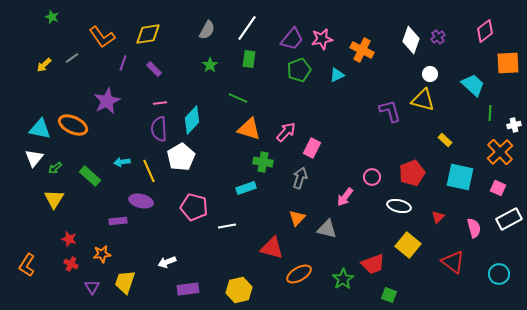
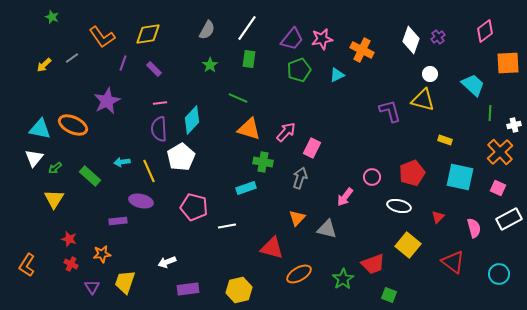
yellow rectangle at (445, 140): rotated 24 degrees counterclockwise
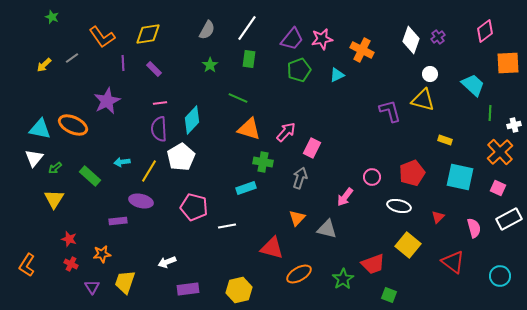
purple line at (123, 63): rotated 21 degrees counterclockwise
yellow line at (149, 171): rotated 55 degrees clockwise
cyan circle at (499, 274): moved 1 px right, 2 px down
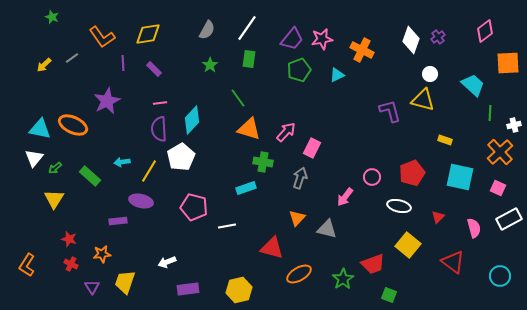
green line at (238, 98): rotated 30 degrees clockwise
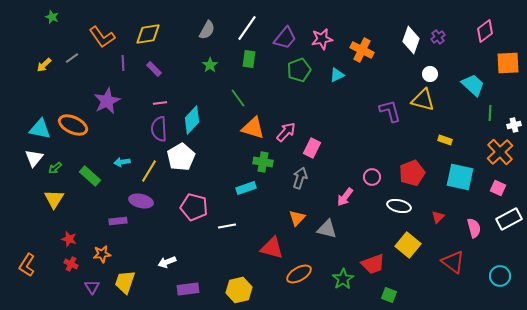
purple trapezoid at (292, 39): moved 7 px left, 1 px up
orange triangle at (249, 129): moved 4 px right, 1 px up
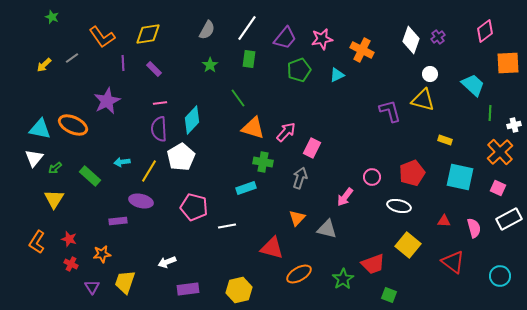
red triangle at (438, 217): moved 6 px right, 4 px down; rotated 48 degrees clockwise
orange L-shape at (27, 265): moved 10 px right, 23 px up
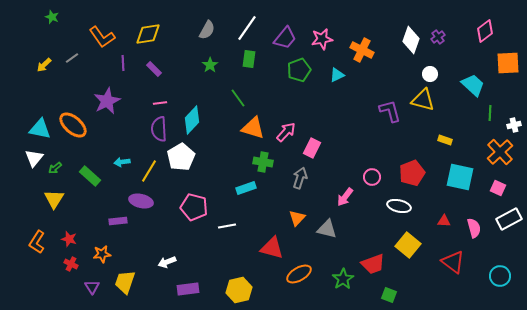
orange ellipse at (73, 125): rotated 16 degrees clockwise
